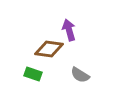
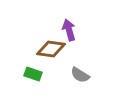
brown diamond: moved 2 px right
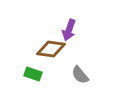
purple arrow: rotated 145 degrees counterclockwise
gray semicircle: rotated 18 degrees clockwise
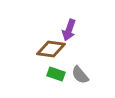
green rectangle: moved 23 px right
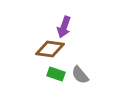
purple arrow: moved 5 px left, 3 px up
brown diamond: moved 1 px left
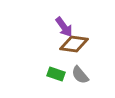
purple arrow: rotated 55 degrees counterclockwise
brown diamond: moved 24 px right, 5 px up
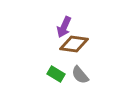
purple arrow: rotated 60 degrees clockwise
green rectangle: rotated 12 degrees clockwise
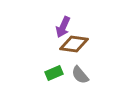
purple arrow: moved 1 px left
green rectangle: moved 2 px left, 1 px up; rotated 54 degrees counterclockwise
